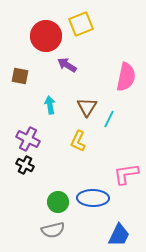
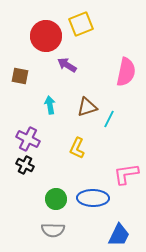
pink semicircle: moved 5 px up
brown triangle: rotated 40 degrees clockwise
yellow L-shape: moved 1 px left, 7 px down
green circle: moved 2 px left, 3 px up
gray semicircle: rotated 15 degrees clockwise
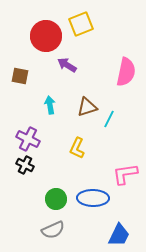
pink L-shape: moved 1 px left
gray semicircle: rotated 25 degrees counterclockwise
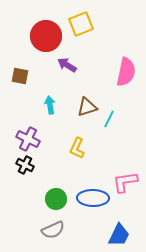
pink L-shape: moved 8 px down
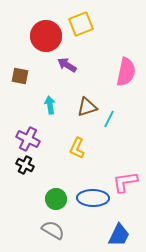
gray semicircle: rotated 125 degrees counterclockwise
